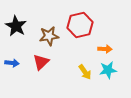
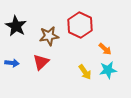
red hexagon: rotated 20 degrees counterclockwise
orange arrow: rotated 40 degrees clockwise
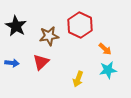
yellow arrow: moved 7 px left, 7 px down; rotated 56 degrees clockwise
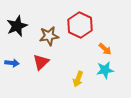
black star: moved 1 px right; rotated 20 degrees clockwise
cyan star: moved 3 px left
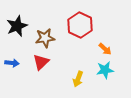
brown star: moved 4 px left, 2 px down
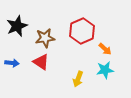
red hexagon: moved 2 px right, 6 px down; rotated 10 degrees clockwise
red triangle: rotated 42 degrees counterclockwise
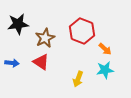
black star: moved 1 px right, 2 px up; rotated 15 degrees clockwise
red hexagon: rotated 15 degrees counterclockwise
brown star: rotated 18 degrees counterclockwise
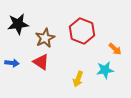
orange arrow: moved 10 px right
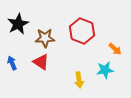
black star: rotated 20 degrees counterclockwise
brown star: rotated 24 degrees clockwise
blue arrow: rotated 120 degrees counterclockwise
yellow arrow: moved 1 px right, 1 px down; rotated 28 degrees counterclockwise
